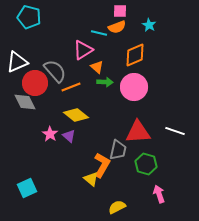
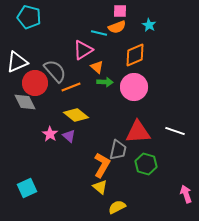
yellow triangle: moved 9 px right, 8 px down
pink arrow: moved 27 px right
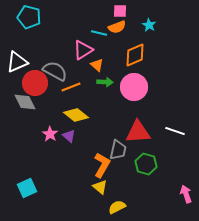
orange triangle: moved 2 px up
gray semicircle: rotated 20 degrees counterclockwise
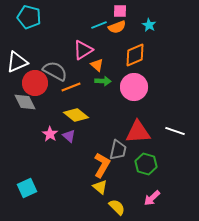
cyan line: moved 8 px up; rotated 35 degrees counterclockwise
green arrow: moved 2 px left, 1 px up
pink arrow: moved 34 px left, 4 px down; rotated 114 degrees counterclockwise
yellow semicircle: rotated 72 degrees clockwise
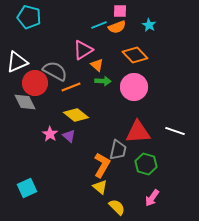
orange diamond: rotated 70 degrees clockwise
pink arrow: rotated 12 degrees counterclockwise
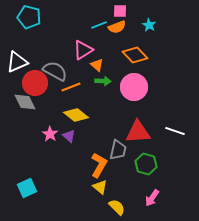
orange L-shape: moved 3 px left
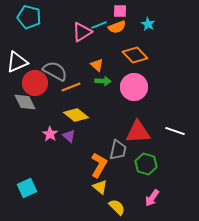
cyan star: moved 1 px left, 1 px up
pink triangle: moved 1 px left, 18 px up
